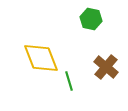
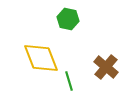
green hexagon: moved 23 px left
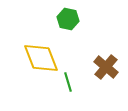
green line: moved 1 px left, 1 px down
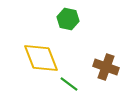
brown cross: rotated 20 degrees counterclockwise
green line: moved 1 px right, 2 px down; rotated 36 degrees counterclockwise
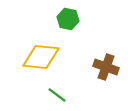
yellow diamond: moved 1 px up; rotated 63 degrees counterclockwise
green line: moved 12 px left, 11 px down
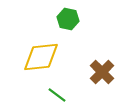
yellow diamond: rotated 12 degrees counterclockwise
brown cross: moved 4 px left, 5 px down; rotated 25 degrees clockwise
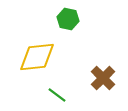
yellow diamond: moved 4 px left
brown cross: moved 1 px right, 6 px down
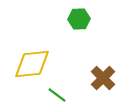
green hexagon: moved 11 px right; rotated 15 degrees counterclockwise
yellow diamond: moved 5 px left, 7 px down
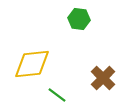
green hexagon: rotated 10 degrees clockwise
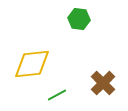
brown cross: moved 5 px down
green line: rotated 66 degrees counterclockwise
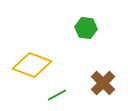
green hexagon: moved 7 px right, 9 px down
yellow diamond: moved 1 px down; rotated 27 degrees clockwise
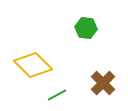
yellow diamond: moved 1 px right; rotated 24 degrees clockwise
